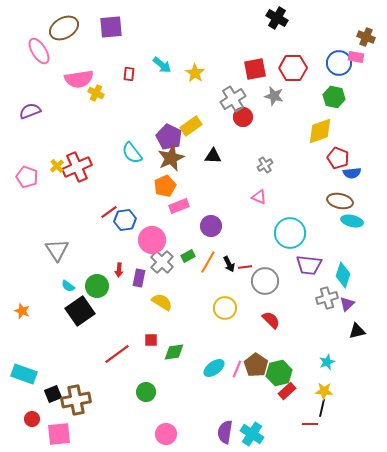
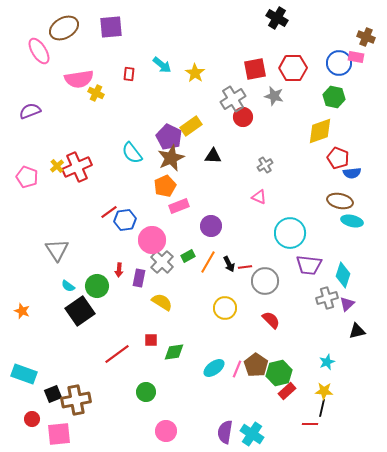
pink circle at (166, 434): moved 3 px up
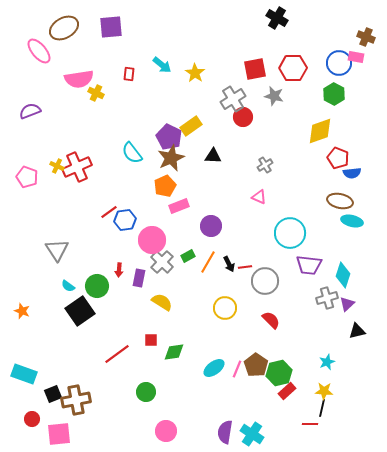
pink ellipse at (39, 51): rotated 8 degrees counterclockwise
green hexagon at (334, 97): moved 3 px up; rotated 15 degrees clockwise
yellow cross at (57, 166): rotated 24 degrees counterclockwise
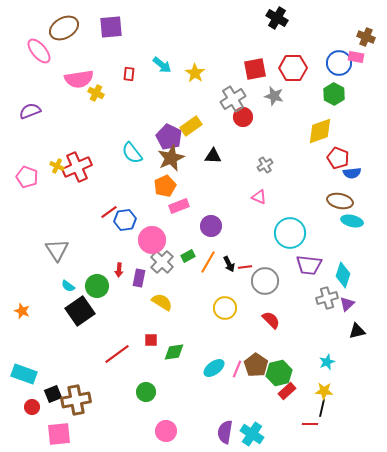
red circle at (32, 419): moved 12 px up
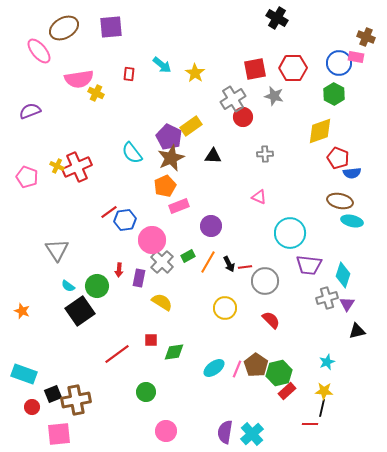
gray cross at (265, 165): moved 11 px up; rotated 28 degrees clockwise
purple triangle at (347, 304): rotated 14 degrees counterclockwise
cyan cross at (252, 434): rotated 15 degrees clockwise
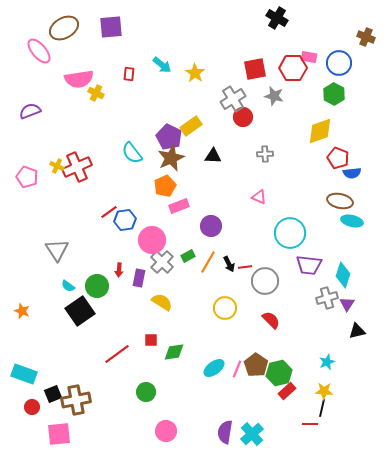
pink rectangle at (356, 57): moved 47 px left
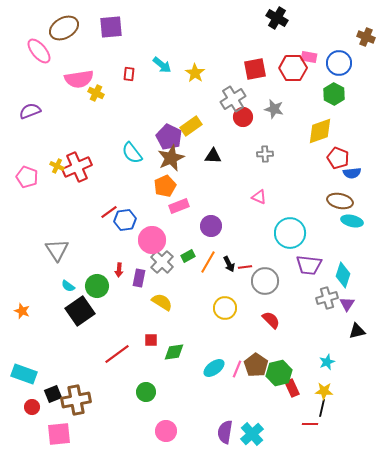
gray star at (274, 96): moved 13 px down
red rectangle at (287, 391): moved 5 px right, 3 px up; rotated 72 degrees counterclockwise
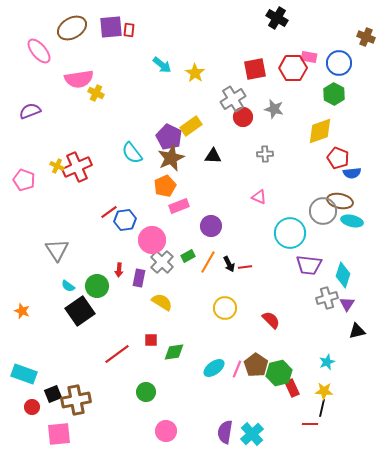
brown ellipse at (64, 28): moved 8 px right
red rectangle at (129, 74): moved 44 px up
pink pentagon at (27, 177): moved 3 px left, 3 px down
gray circle at (265, 281): moved 58 px right, 70 px up
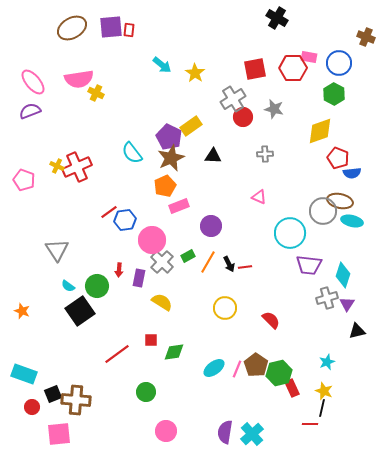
pink ellipse at (39, 51): moved 6 px left, 31 px down
yellow star at (324, 391): rotated 18 degrees clockwise
brown cross at (76, 400): rotated 16 degrees clockwise
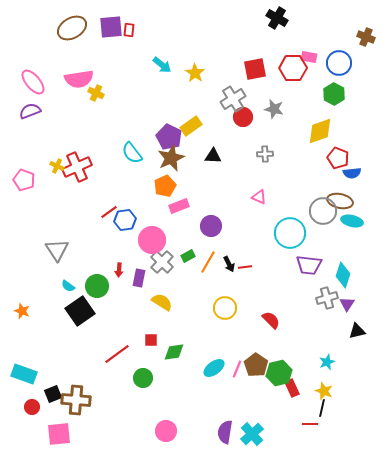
green circle at (146, 392): moved 3 px left, 14 px up
